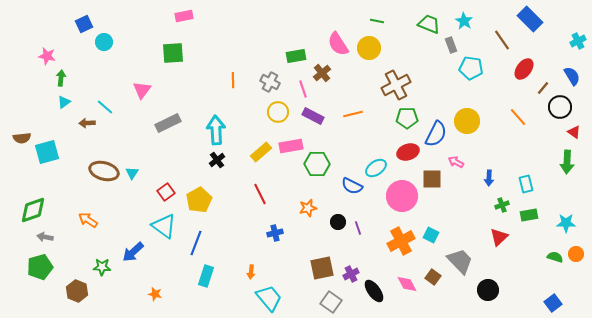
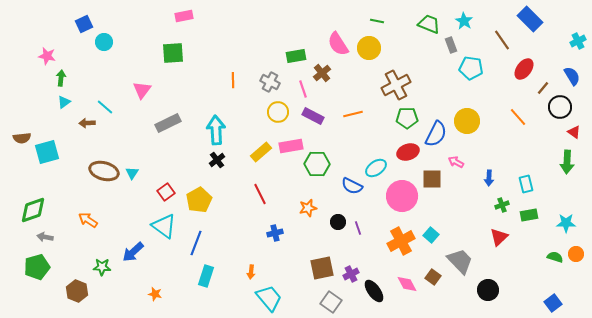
cyan square at (431, 235): rotated 14 degrees clockwise
green pentagon at (40, 267): moved 3 px left
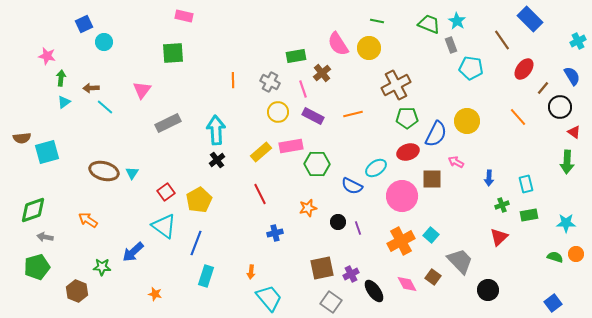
pink rectangle at (184, 16): rotated 24 degrees clockwise
cyan star at (464, 21): moved 7 px left
brown arrow at (87, 123): moved 4 px right, 35 px up
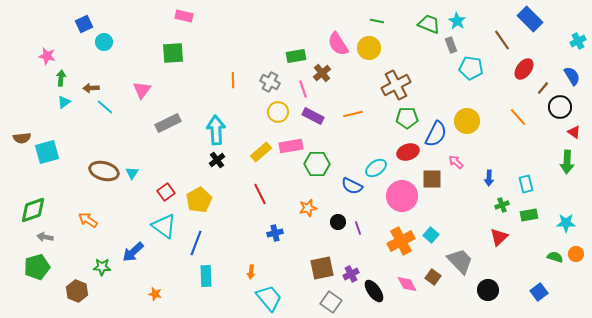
pink arrow at (456, 162): rotated 14 degrees clockwise
cyan rectangle at (206, 276): rotated 20 degrees counterclockwise
blue square at (553, 303): moved 14 px left, 11 px up
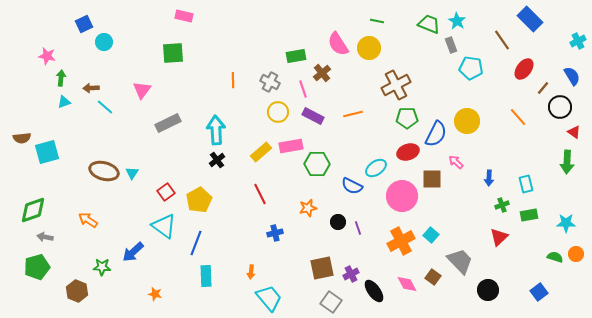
cyan triangle at (64, 102): rotated 16 degrees clockwise
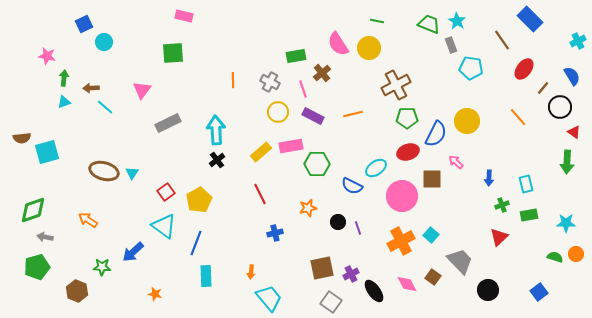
green arrow at (61, 78): moved 3 px right
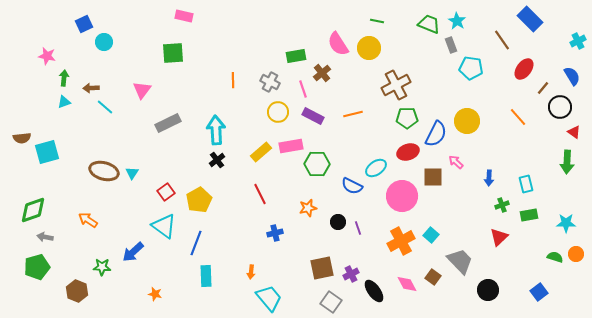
brown square at (432, 179): moved 1 px right, 2 px up
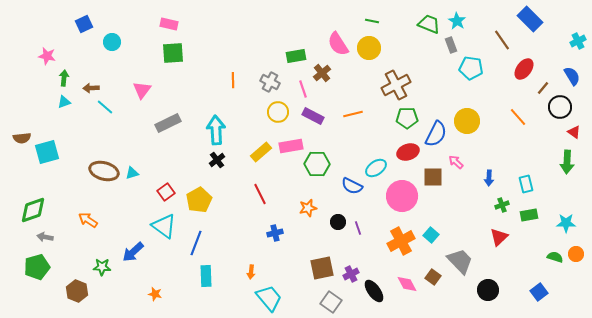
pink rectangle at (184, 16): moved 15 px left, 8 px down
green line at (377, 21): moved 5 px left
cyan circle at (104, 42): moved 8 px right
cyan triangle at (132, 173): rotated 40 degrees clockwise
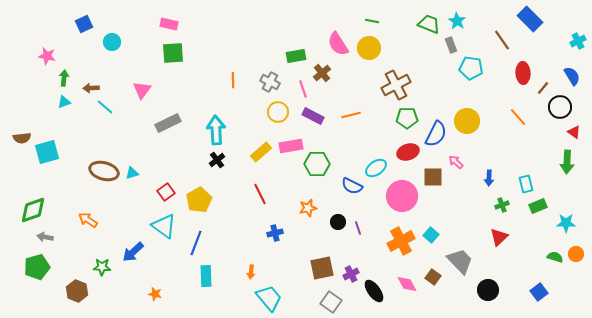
red ellipse at (524, 69): moved 1 px left, 4 px down; rotated 40 degrees counterclockwise
orange line at (353, 114): moved 2 px left, 1 px down
green rectangle at (529, 215): moved 9 px right, 9 px up; rotated 12 degrees counterclockwise
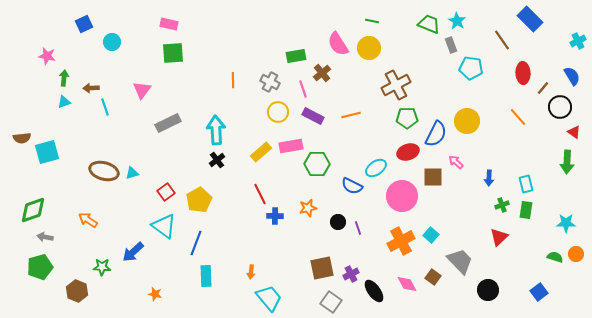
cyan line at (105, 107): rotated 30 degrees clockwise
green rectangle at (538, 206): moved 12 px left, 4 px down; rotated 60 degrees counterclockwise
blue cross at (275, 233): moved 17 px up; rotated 14 degrees clockwise
green pentagon at (37, 267): moved 3 px right
